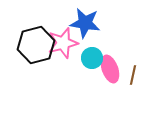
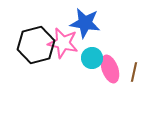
pink star: rotated 28 degrees clockwise
brown line: moved 1 px right, 3 px up
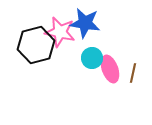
pink star: moved 3 px left, 11 px up
brown line: moved 1 px left, 1 px down
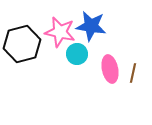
blue star: moved 6 px right, 3 px down
black hexagon: moved 14 px left, 1 px up
cyan circle: moved 15 px left, 4 px up
pink ellipse: rotated 8 degrees clockwise
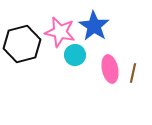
blue star: moved 3 px right; rotated 24 degrees clockwise
cyan circle: moved 2 px left, 1 px down
